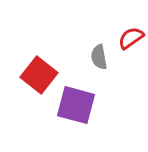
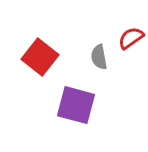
red square: moved 1 px right, 18 px up
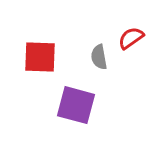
red square: rotated 36 degrees counterclockwise
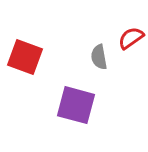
red square: moved 15 px left; rotated 18 degrees clockwise
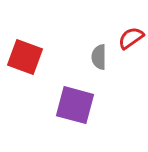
gray semicircle: rotated 10 degrees clockwise
purple square: moved 1 px left
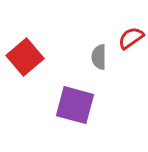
red square: rotated 30 degrees clockwise
